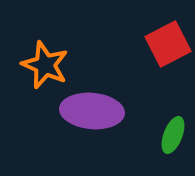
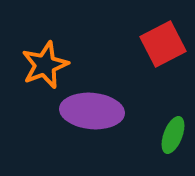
red square: moved 5 px left
orange star: rotated 27 degrees clockwise
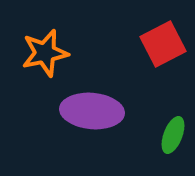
orange star: moved 12 px up; rotated 9 degrees clockwise
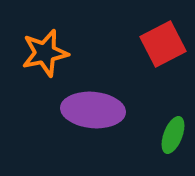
purple ellipse: moved 1 px right, 1 px up
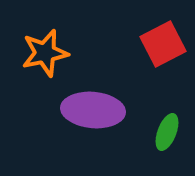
green ellipse: moved 6 px left, 3 px up
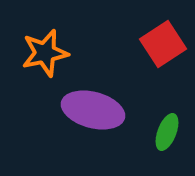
red square: rotated 6 degrees counterclockwise
purple ellipse: rotated 10 degrees clockwise
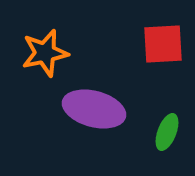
red square: rotated 30 degrees clockwise
purple ellipse: moved 1 px right, 1 px up
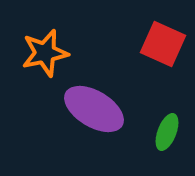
red square: rotated 27 degrees clockwise
purple ellipse: rotated 16 degrees clockwise
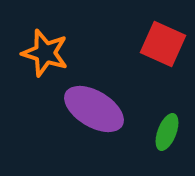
orange star: rotated 30 degrees clockwise
